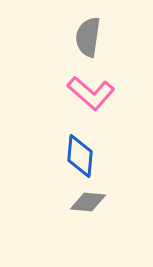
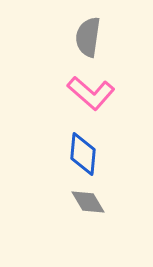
blue diamond: moved 3 px right, 2 px up
gray diamond: rotated 54 degrees clockwise
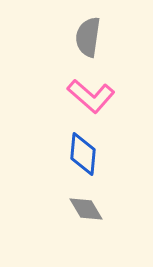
pink L-shape: moved 3 px down
gray diamond: moved 2 px left, 7 px down
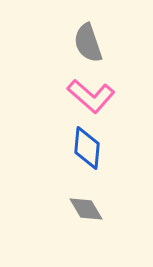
gray semicircle: moved 6 px down; rotated 27 degrees counterclockwise
blue diamond: moved 4 px right, 6 px up
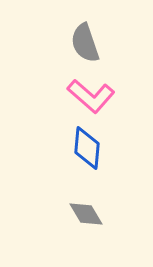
gray semicircle: moved 3 px left
gray diamond: moved 5 px down
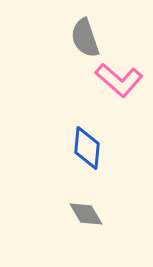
gray semicircle: moved 5 px up
pink L-shape: moved 28 px right, 16 px up
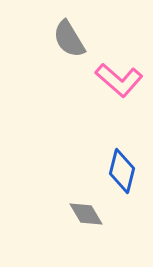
gray semicircle: moved 16 px left, 1 px down; rotated 12 degrees counterclockwise
blue diamond: moved 35 px right, 23 px down; rotated 9 degrees clockwise
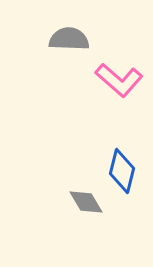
gray semicircle: rotated 123 degrees clockwise
gray diamond: moved 12 px up
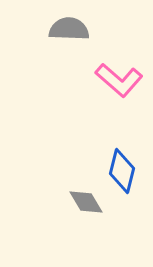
gray semicircle: moved 10 px up
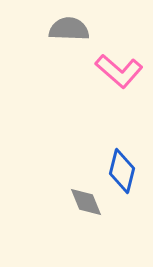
pink L-shape: moved 9 px up
gray diamond: rotated 9 degrees clockwise
